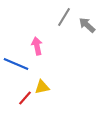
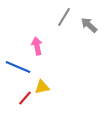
gray arrow: moved 2 px right
blue line: moved 2 px right, 3 px down
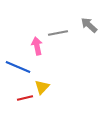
gray line: moved 6 px left, 16 px down; rotated 48 degrees clockwise
yellow triangle: rotated 35 degrees counterclockwise
red line: rotated 35 degrees clockwise
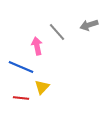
gray arrow: rotated 60 degrees counterclockwise
gray line: moved 1 px left, 1 px up; rotated 60 degrees clockwise
blue line: moved 3 px right
red line: moved 4 px left; rotated 21 degrees clockwise
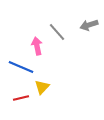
red line: rotated 21 degrees counterclockwise
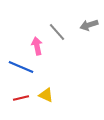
yellow triangle: moved 4 px right, 8 px down; rotated 49 degrees counterclockwise
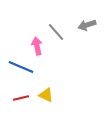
gray arrow: moved 2 px left
gray line: moved 1 px left
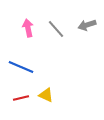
gray line: moved 3 px up
pink arrow: moved 9 px left, 18 px up
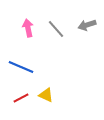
red line: rotated 14 degrees counterclockwise
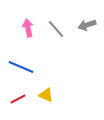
red line: moved 3 px left, 1 px down
